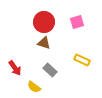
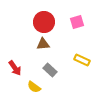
brown triangle: moved 1 px left, 1 px down; rotated 24 degrees counterclockwise
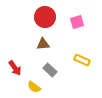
red circle: moved 1 px right, 5 px up
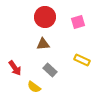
pink square: moved 1 px right
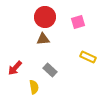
brown triangle: moved 5 px up
yellow rectangle: moved 6 px right, 3 px up
red arrow: rotated 77 degrees clockwise
yellow semicircle: rotated 136 degrees counterclockwise
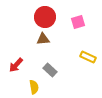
red arrow: moved 1 px right, 3 px up
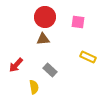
pink square: rotated 24 degrees clockwise
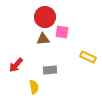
pink square: moved 16 px left, 10 px down
gray rectangle: rotated 48 degrees counterclockwise
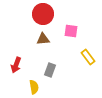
red circle: moved 2 px left, 3 px up
pink square: moved 9 px right, 1 px up
yellow rectangle: rotated 28 degrees clockwise
red arrow: rotated 21 degrees counterclockwise
gray rectangle: rotated 64 degrees counterclockwise
